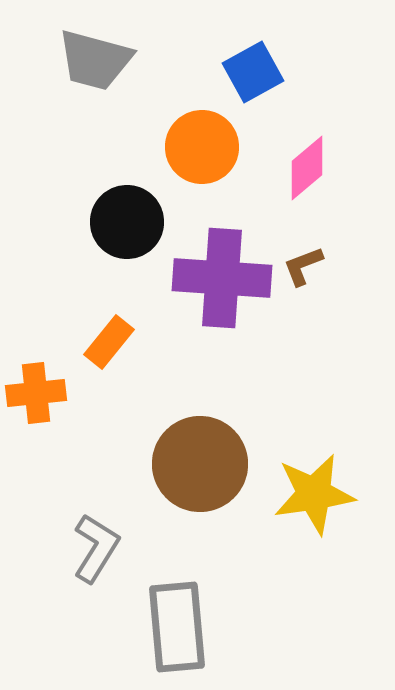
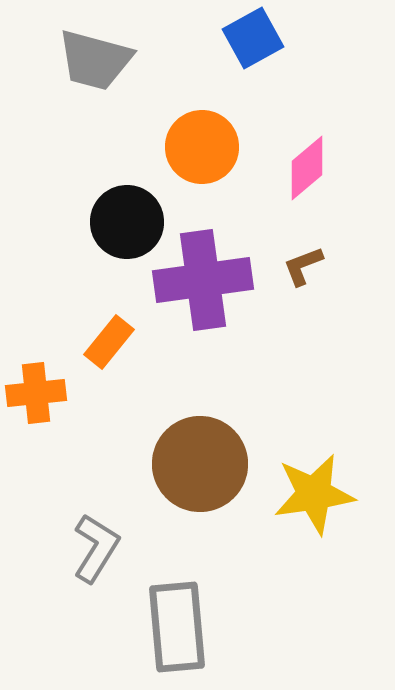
blue square: moved 34 px up
purple cross: moved 19 px left, 2 px down; rotated 12 degrees counterclockwise
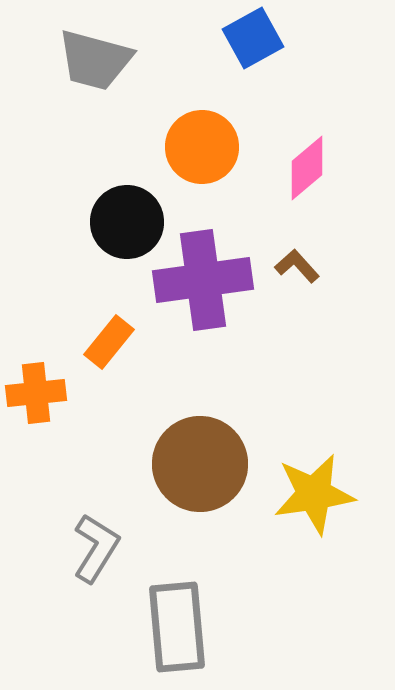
brown L-shape: moved 6 px left; rotated 69 degrees clockwise
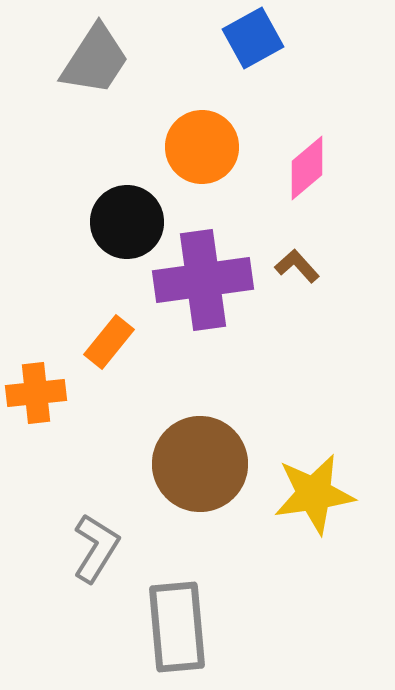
gray trapezoid: rotated 72 degrees counterclockwise
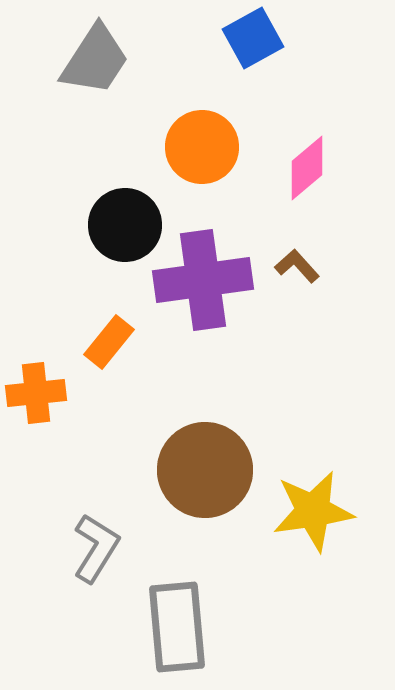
black circle: moved 2 px left, 3 px down
brown circle: moved 5 px right, 6 px down
yellow star: moved 1 px left, 17 px down
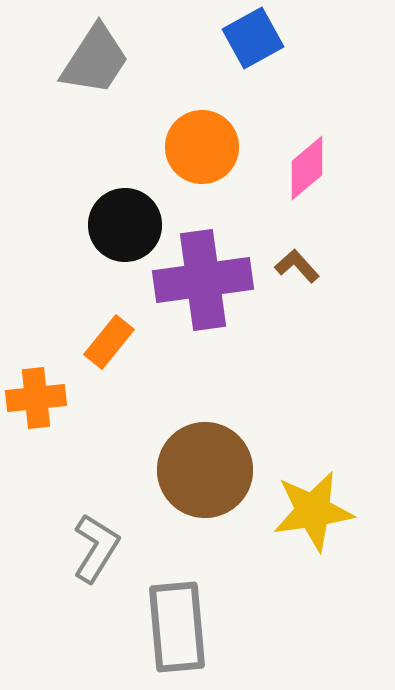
orange cross: moved 5 px down
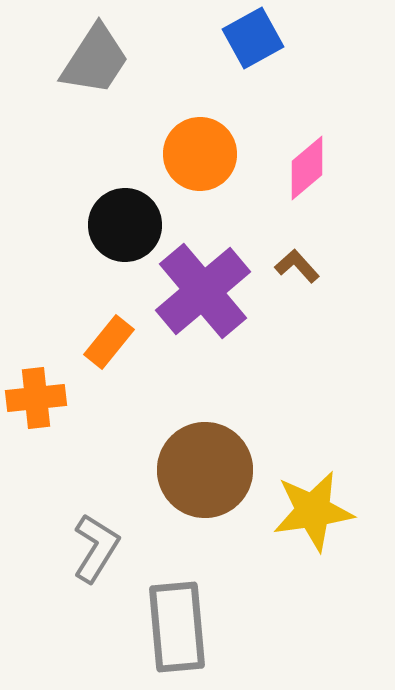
orange circle: moved 2 px left, 7 px down
purple cross: moved 11 px down; rotated 32 degrees counterclockwise
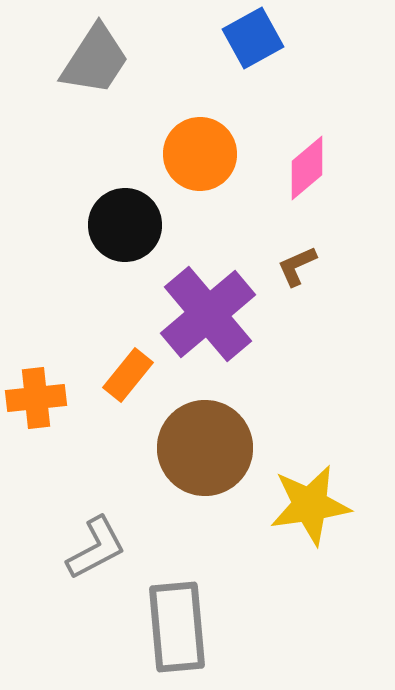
brown L-shape: rotated 72 degrees counterclockwise
purple cross: moved 5 px right, 23 px down
orange rectangle: moved 19 px right, 33 px down
brown circle: moved 22 px up
yellow star: moved 3 px left, 6 px up
gray L-shape: rotated 30 degrees clockwise
